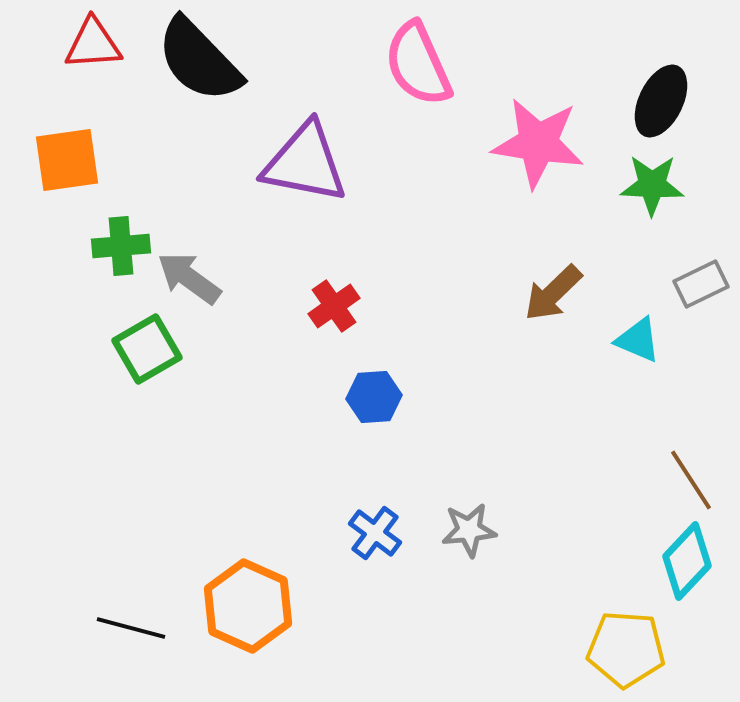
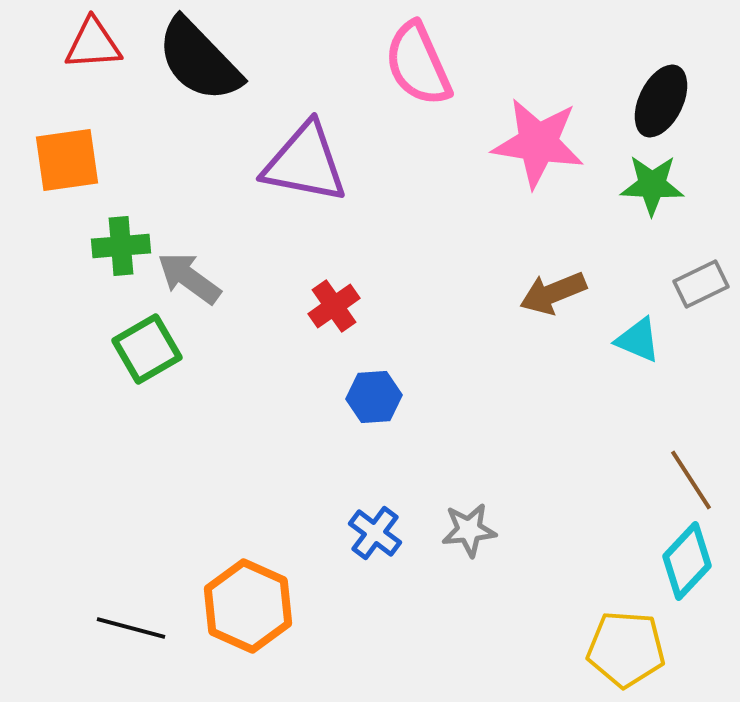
brown arrow: rotated 22 degrees clockwise
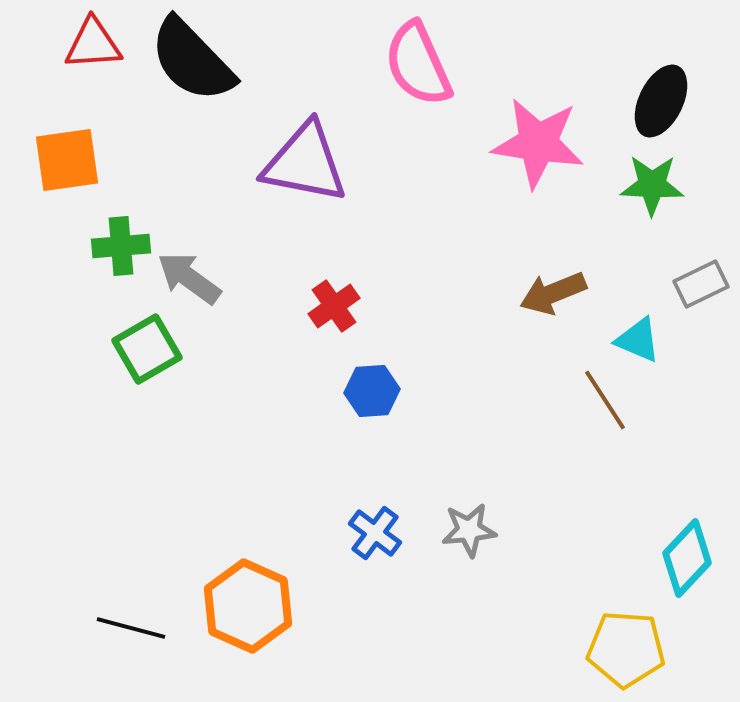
black semicircle: moved 7 px left
blue hexagon: moved 2 px left, 6 px up
brown line: moved 86 px left, 80 px up
cyan diamond: moved 3 px up
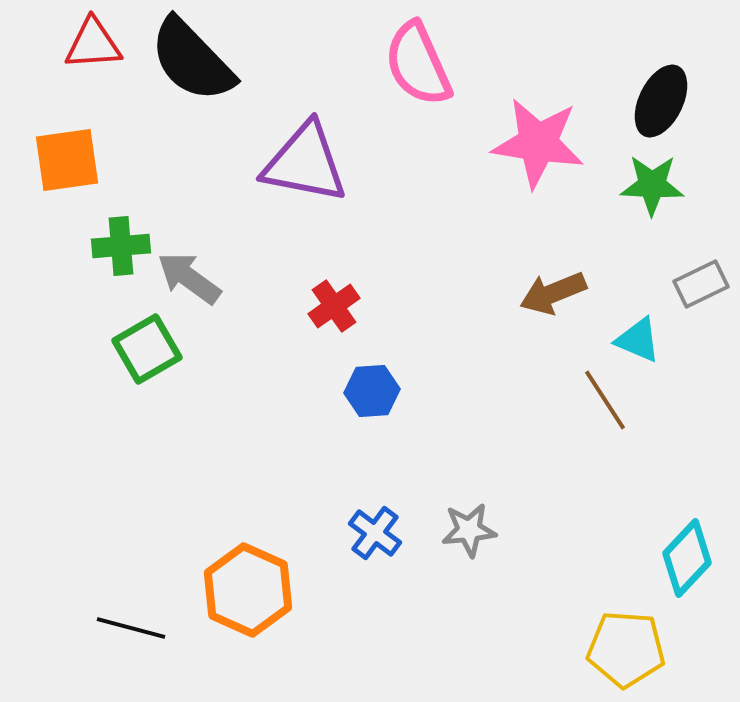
orange hexagon: moved 16 px up
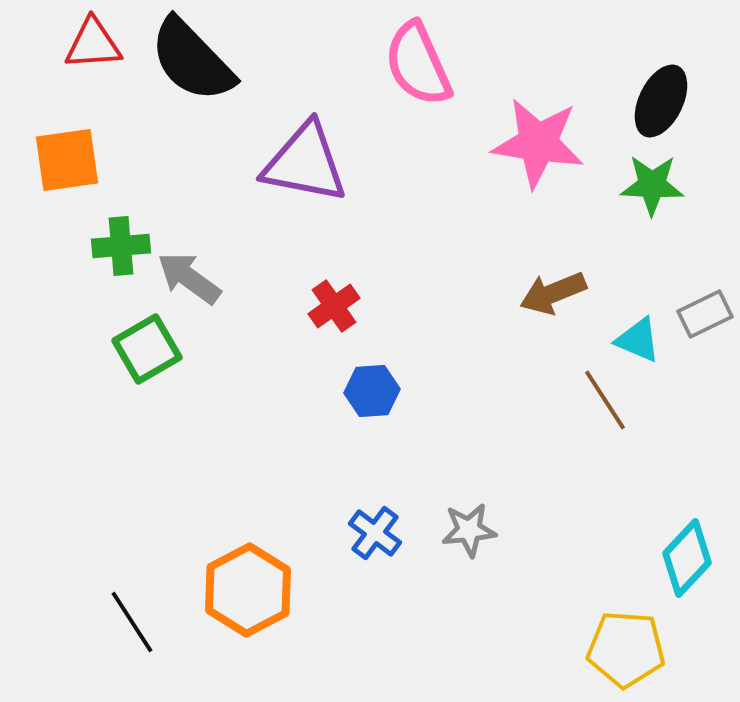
gray rectangle: moved 4 px right, 30 px down
orange hexagon: rotated 8 degrees clockwise
black line: moved 1 px right, 6 px up; rotated 42 degrees clockwise
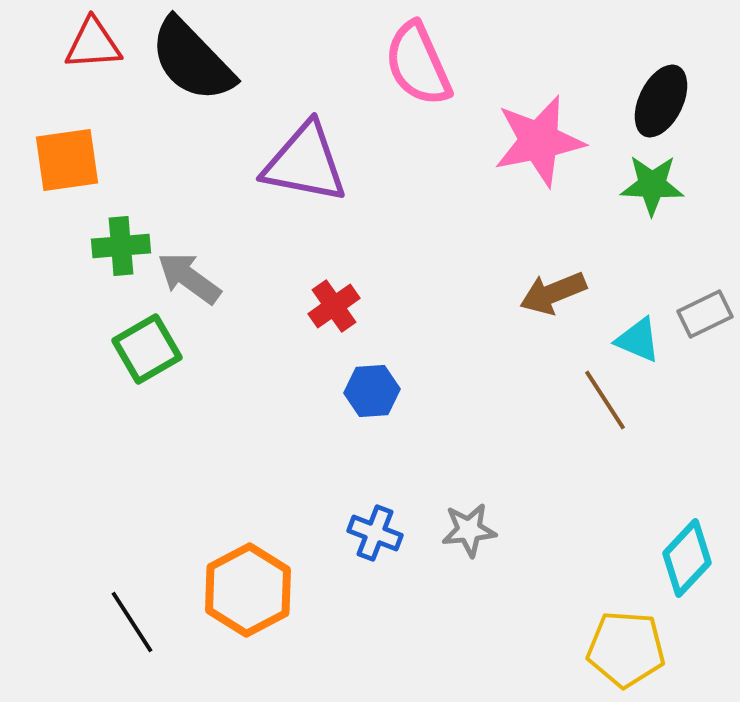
pink star: moved 1 px right, 2 px up; rotated 20 degrees counterclockwise
blue cross: rotated 16 degrees counterclockwise
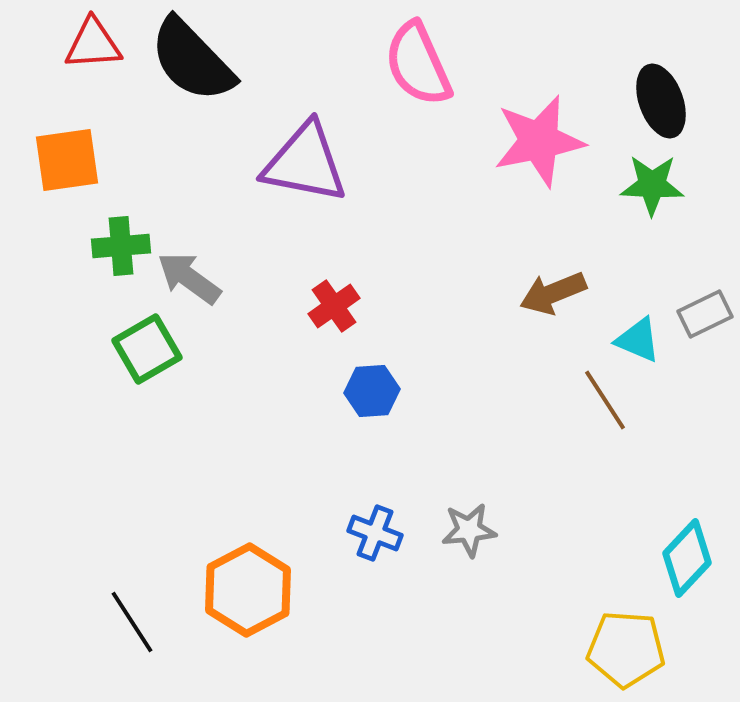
black ellipse: rotated 46 degrees counterclockwise
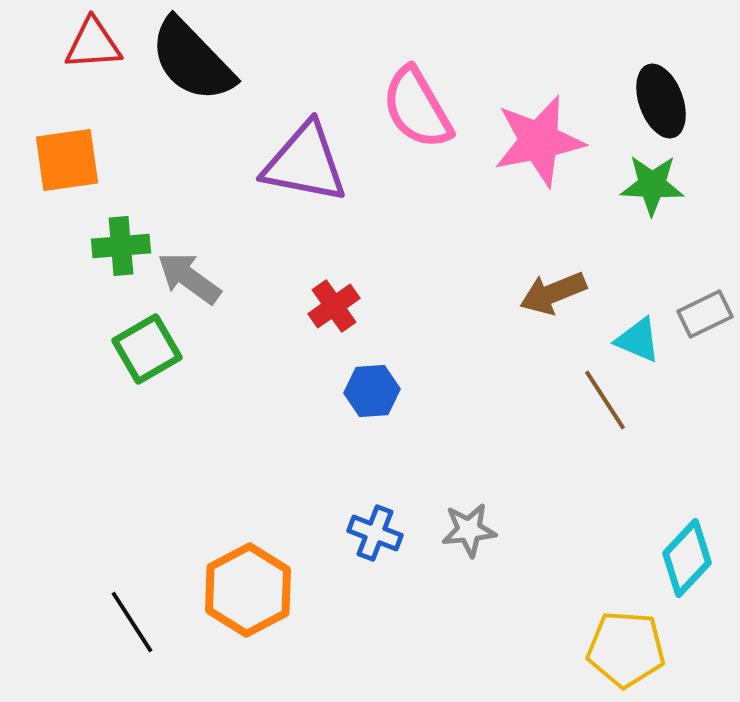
pink semicircle: moved 1 px left, 44 px down; rotated 6 degrees counterclockwise
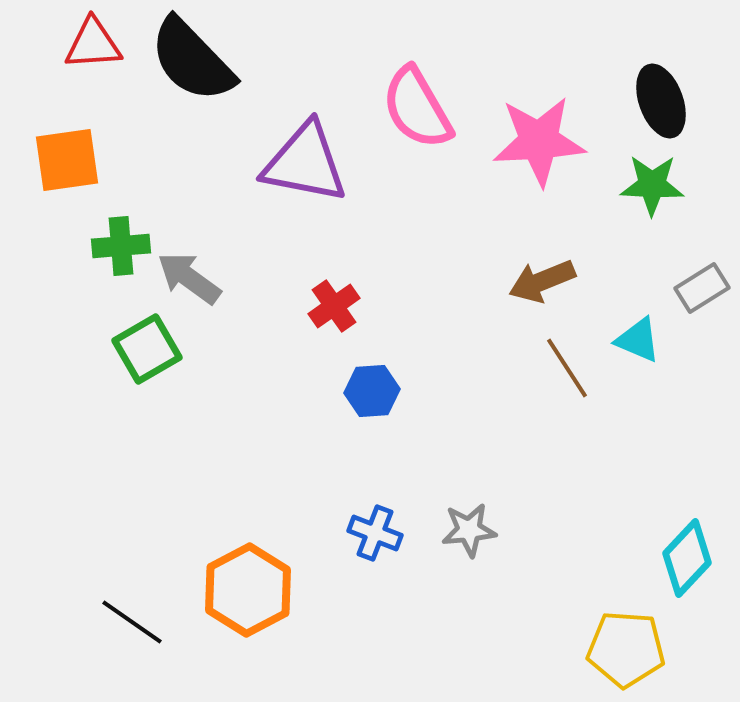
pink star: rotated 8 degrees clockwise
brown arrow: moved 11 px left, 12 px up
gray rectangle: moved 3 px left, 26 px up; rotated 6 degrees counterclockwise
brown line: moved 38 px left, 32 px up
black line: rotated 22 degrees counterclockwise
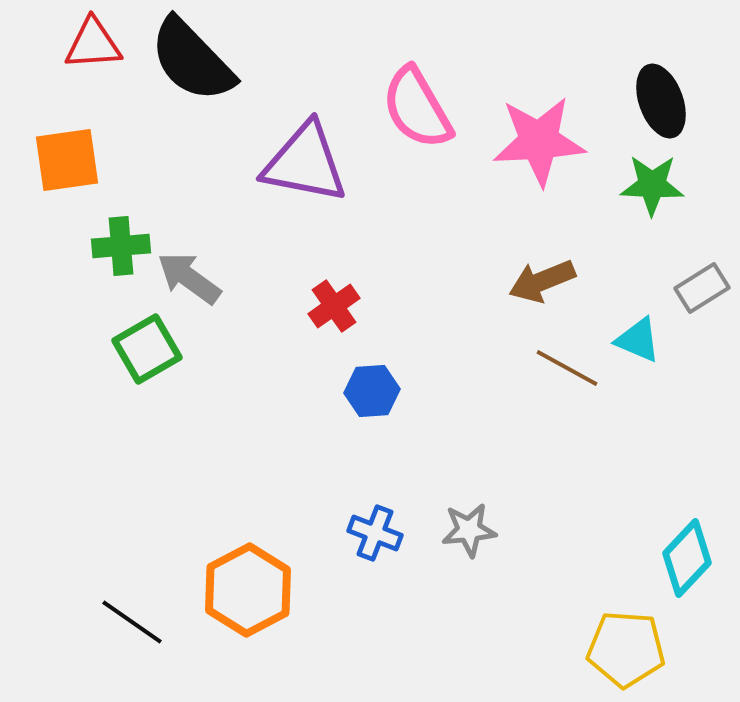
brown line: rotated 28 degrees counterclockwise
